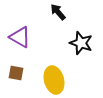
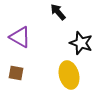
yellow ellipse: moved 15 px right, 5 px up
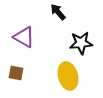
purple triangle: moved 4 px right
black star: rotated 25 degrees counterclockwise
yellow ellipse: moved 1 px left, 1 px down
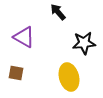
black star: moved 3 px right
yellow ellipse: moved 1 px right, 1 px down
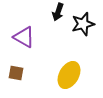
black arrow: rotated 120 degrees counterclockwise
black star: moved 1 px left, 19 px up; rotated 10 degrees counterclockwise
yellow ellipse: moved 2 px up; rotated 44 degrees clockwise
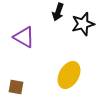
brown square: moved 14 px down
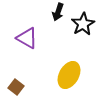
black star: rotated 15 degrees counterclockwise
purple triangle: moved 3 px right, 1 px down
brown square: rotated 28 degrees clockwise
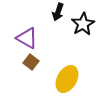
yellow ellipse: moved 2 px left, 4 px down
brown square: moved 15 px right, 25 px up
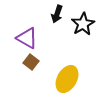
black arrow: moved 1 px left, 2 px down
